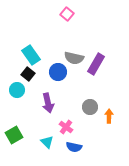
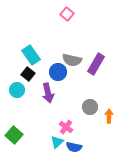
gray semicircle: moved 2 px left, 2 px down
purple arrow: moved 10 px up
green square: rotated 18 degrees counterclockwise
cyan triangle: moved 10 px right; rotated 32 degrees clockwise
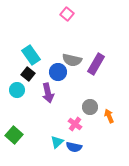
orange arrow: rotated 24 degrees counterclockwise
pink cross: moved 9 px right, 3 px up
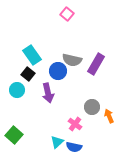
cyan rectangle: moved 1 px right
blue circle: moved 1 px up
gray circle: moved 2 px right
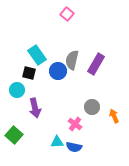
cyan rectangle: moved 5 px right
gray semicircle: rotated 90 degrees clockwise
black square: moved 1 px right, 1 px up; rotated 24 degrees counterclockwise
purple arrow: moved 13 px left, 15 px down
orange arrow: moved 5 px right
cyan triangle: rotated 40 degrees clockwise
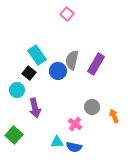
black square: rotated 24 degrees clockwise
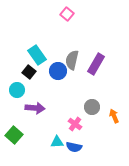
black square: moved 1 px up
purple arrow: rotated 72 degrees counterclockwise
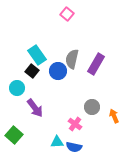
gray semicircle: moved 1 px up
black square: moved 3 px right, 1 px up
cyan circle: moved 2 px up
purple arrow: rotated 48 degrees clockwise
